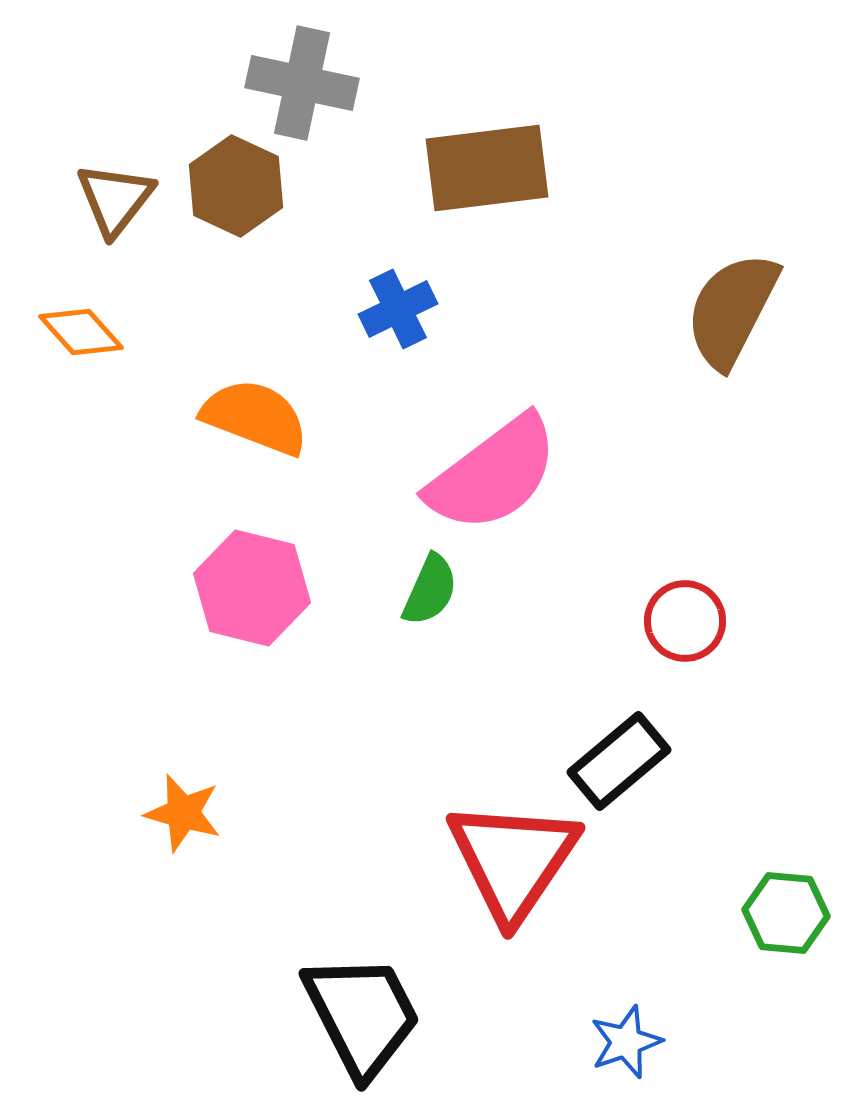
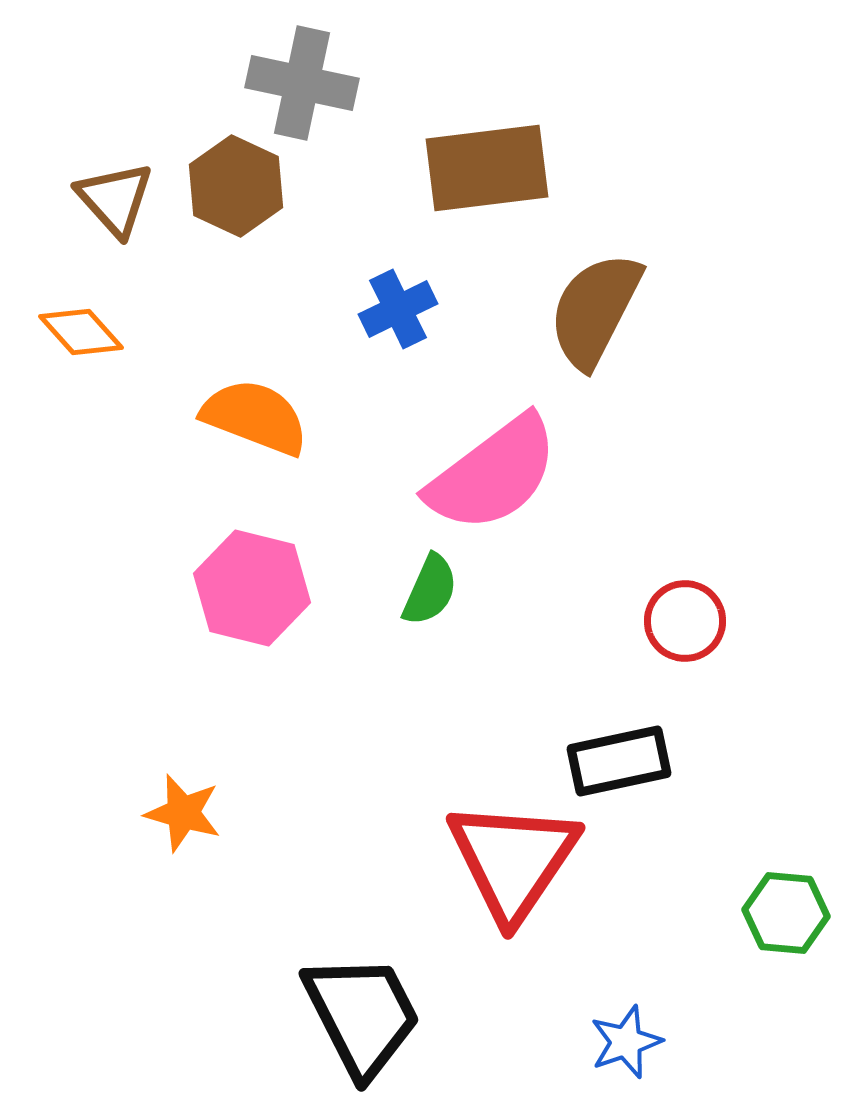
brown triangle: rotated 20 degrees counterclockwise
brown semicircle: moved 137 px left
black rectangle: rotated 28 degrees clockwise
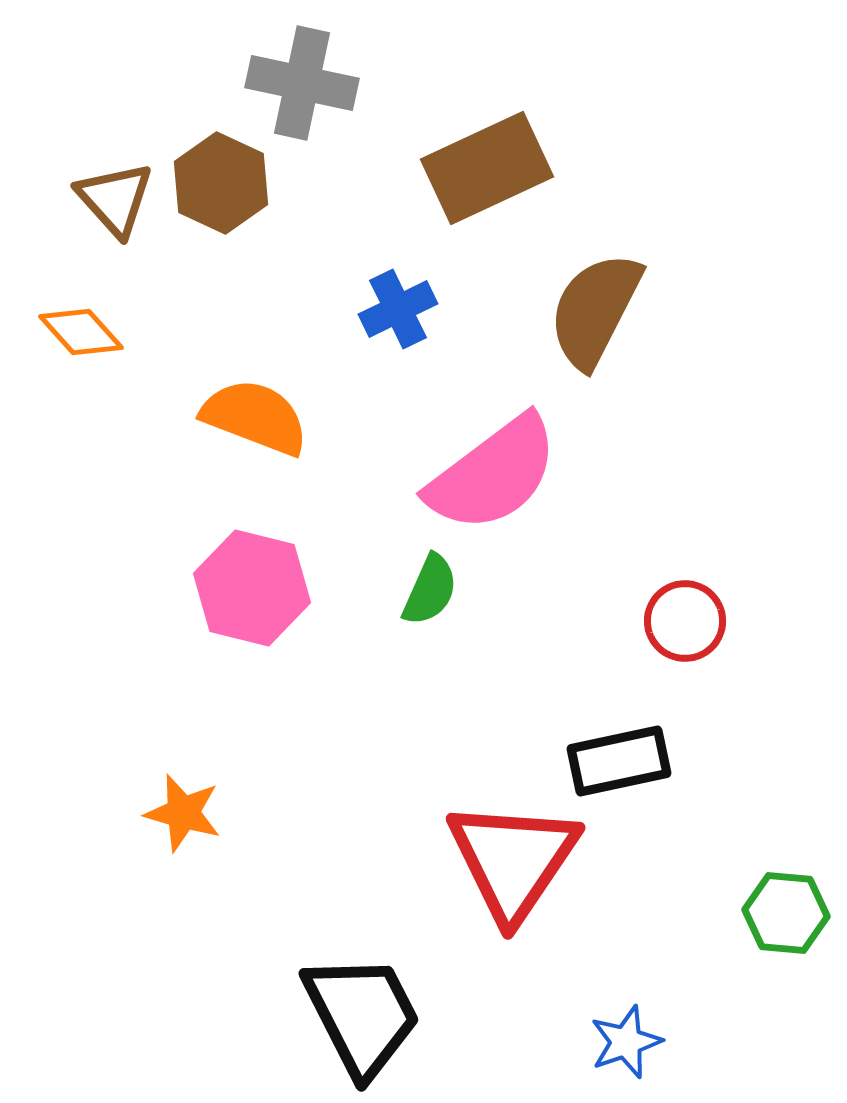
brown rectangle: rotated 18 degrees counterclockwise
brown hexagon: moved 15 px left, 3 px up
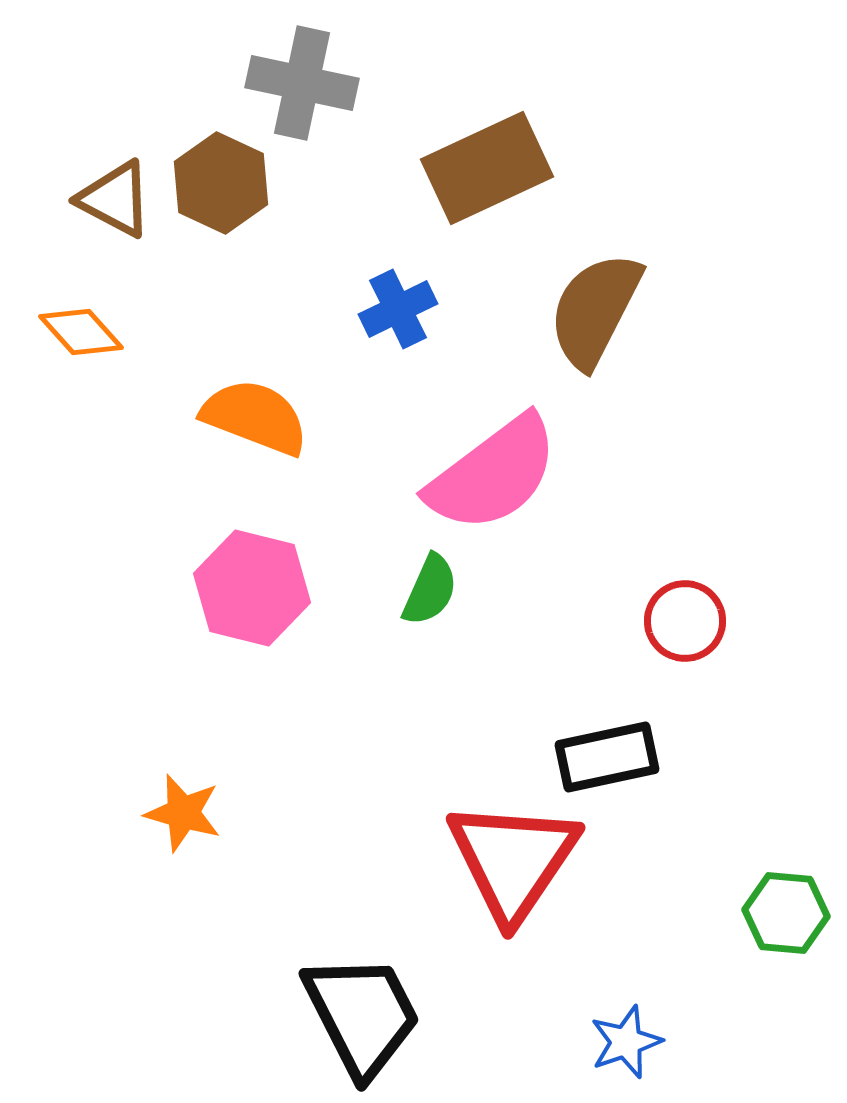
brown triangle: rotated 20 degrees counterclockwise
black rectangle: moved 12 px left, 4 px up
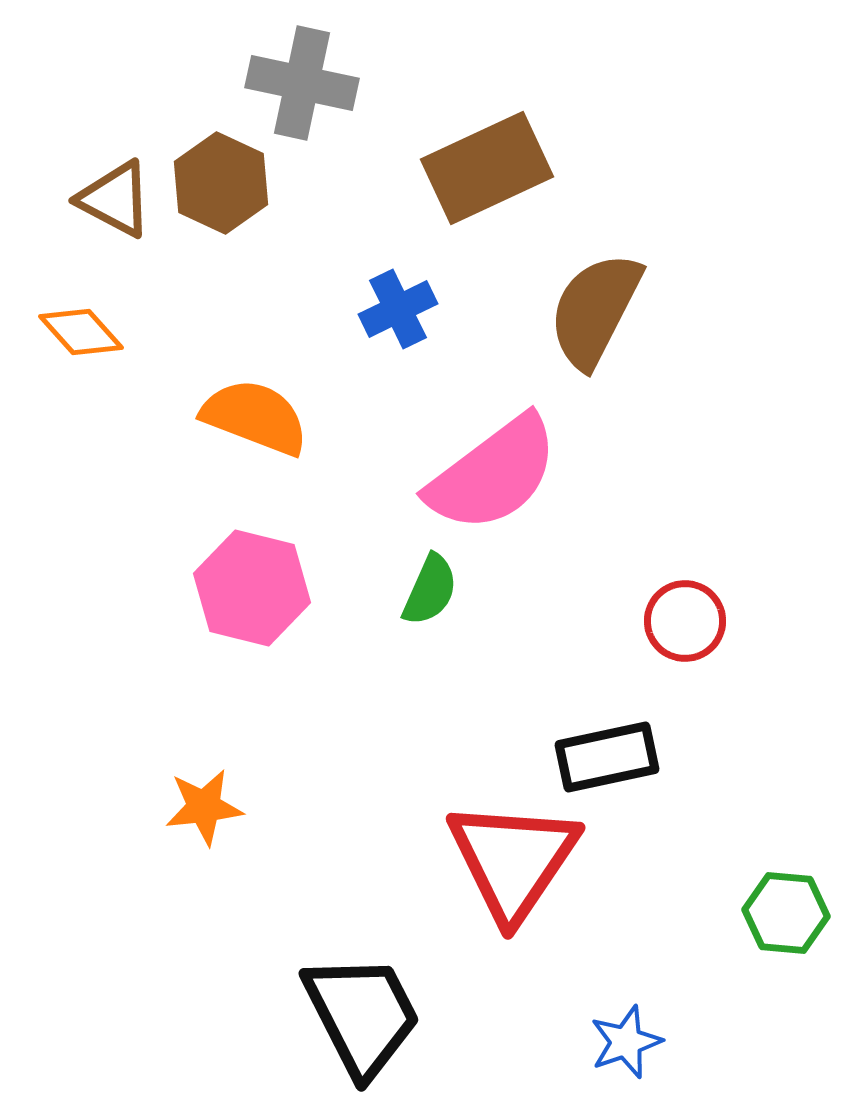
orange star: moved 21 px right, 6 px up; rotated 22 degrees counterclockwise
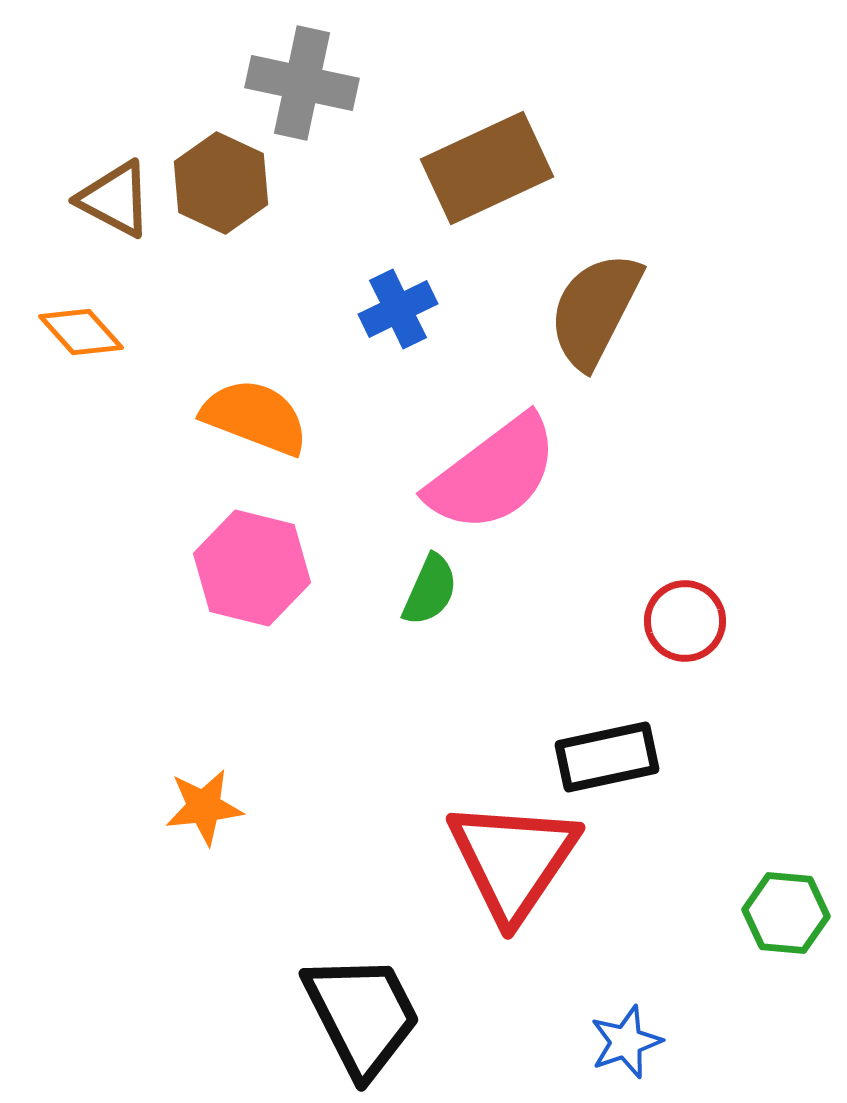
pink hexagon: moved 20 px up
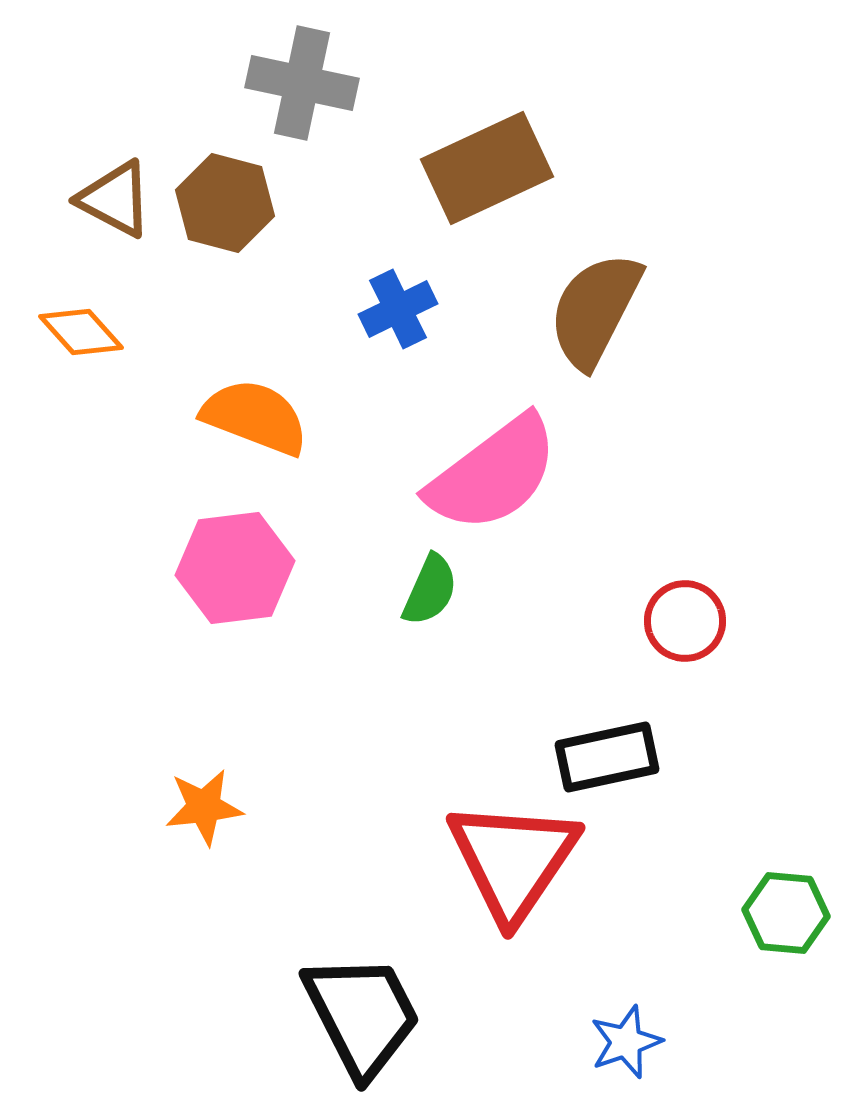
brown hexagon: moved 4 px right, 20 px down; rotated 10 degrees counterclockwise
pink hexagon: moved 17 px left; rotated 21 degrees counterclockwise
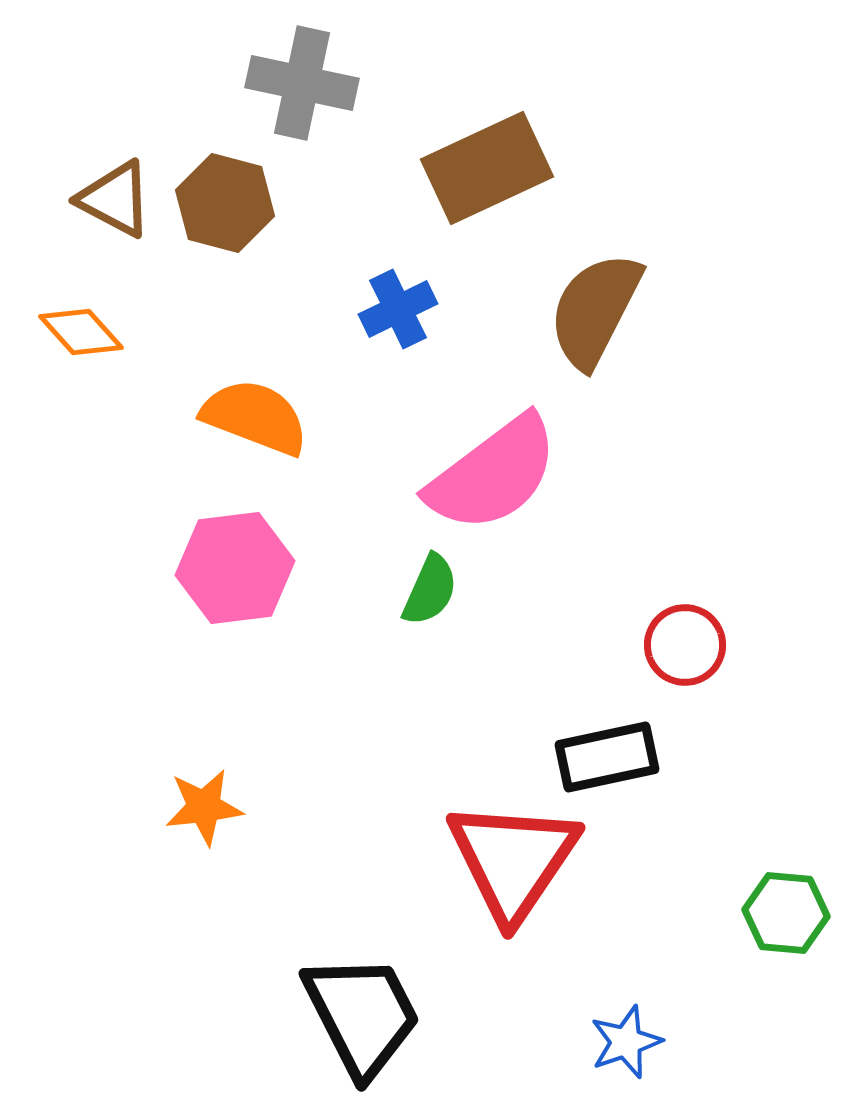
red circle: moved 24 px down
